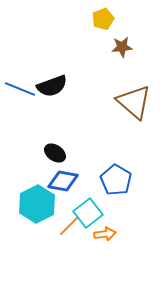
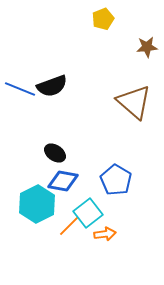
brown star: moved 25 px right
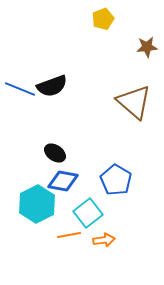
orange line: moved 9 px down; rotated 35 degrees clockwise
orange arrow: moved 1 px left, 6 px down
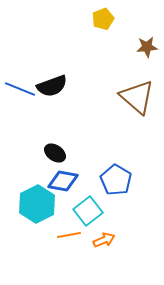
brown triangle: moved 3 px right, 5 px up
cyan square: moved 2 px up
orange arrow: rotated 15 degrees counterclockwise
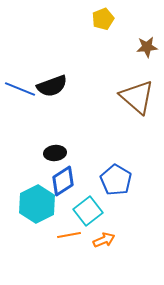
black ellipse: rotated 40 degrees counterclockwise
blue diamond: rotated 44 degrees counterclockwise
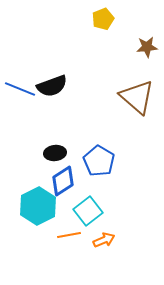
blue pentagon: moved 17 px left, 19 px up
cyan hexagon: moved 1 px right, 2 px down
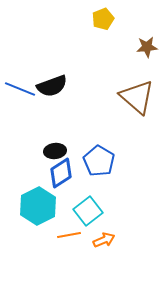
black ellipse: moved 2 px up
blue diamond: moved 2 px left, 8 px up
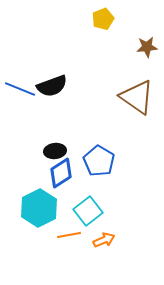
brown triangle: rotated 6 degrees counterclockwise
cyan hexagon: moved 1 px right, 2 px down
